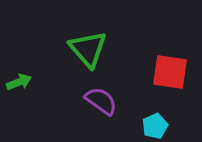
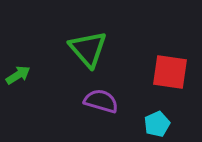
green arrow: moved 1 px left, 7 px up; rotated 10 degrees counterclockwise
purple semicircle: rotated 20 degrees counterclockwise
cyan pentagon: moved 2 px right, 2 px up
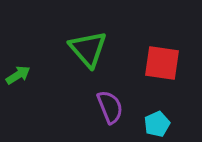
red square: moved 8 px left, 9 px up
purple semicircle: moved 9 px right, 6 px down; rotated 52 degrees clockwise
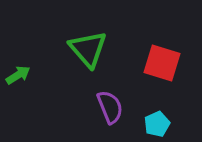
red square: rotated 9 degrees clockwise
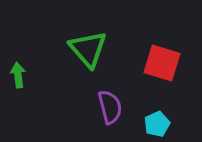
green arrow: rotated 65 degrees counterclockwise
purple semicircle: rotated 8 degrees clockwise
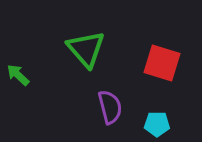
green triangle: moved 2 px left
green arrow: rotated 40 degrees counterclockwise
cyan pentagon: rotated 25 degrees clockwise
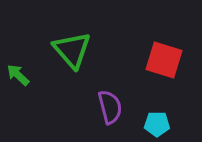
green triangle: moved 14 px left, 1 px down
red square: moved 2 px right, 3 px up
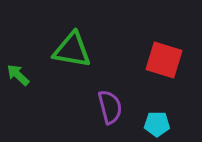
green triangle: rotated 39 degrees counterclockwise
